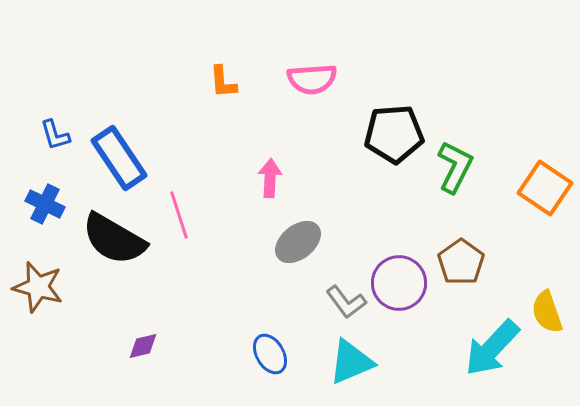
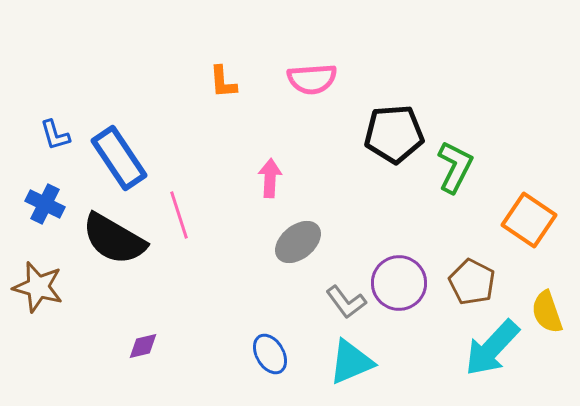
orange square: moved 16 px left, 32 px down
brown pentagon: moved 11 px right, 20 px down; rotated 9 degrees counterclockwise
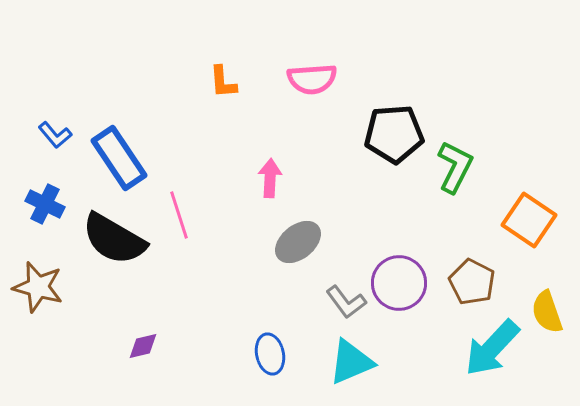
blue L-shape: rotated 24 degrees counterclockwise
blue ellipse: rotated 18 degrees clockwise
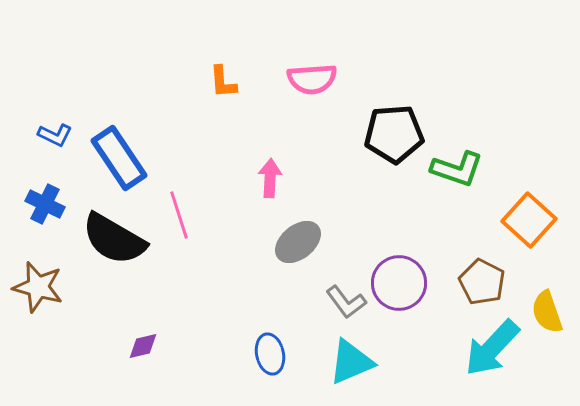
blue L-shape: rotated 24 degrees counterclockwise
green L-shape: moved 2 px right, 2 px down; rotated 82 degrees clockwise
orange square: rotated 8 degrees clockwise
brown pentagon: moved 10 px right
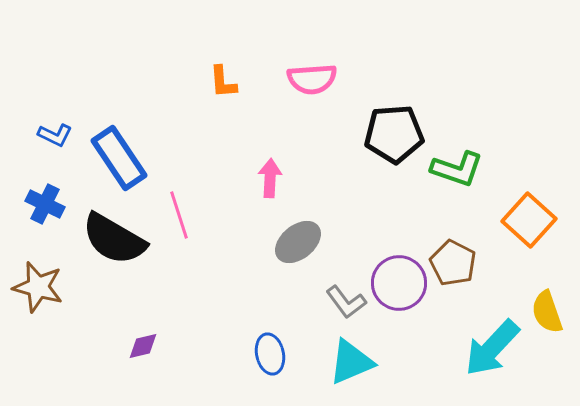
brown pentagon: moved 29 px left, 19 px up
